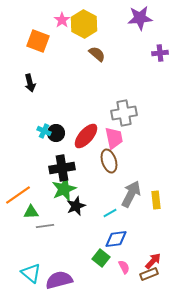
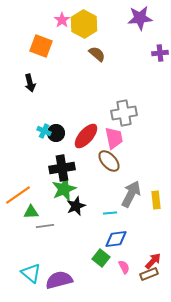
orange square: moved 3 px right, 5 px down
brown ellipse: rotated 25 degrees counterclockwise
cyan line: rotated 24 degrees clockwise
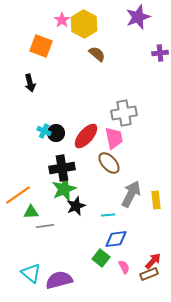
purple star: moved 2 px left, 1 px up; rotated 15 degrees counterclockwise
brown ellipse: moved 2 px down
cyan line: moved 2 px left, 2 px down
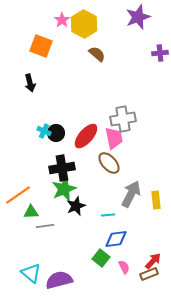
gray cross: moved 1 px left, 6 px down
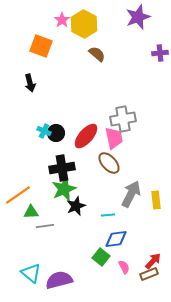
green square: moved 1 px up
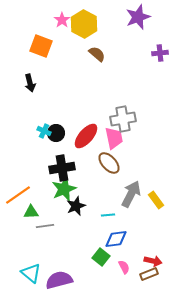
yellow rectangle: rotated 30 degrees counterclockwise
red arrow: rotated 60 degrees clockwise
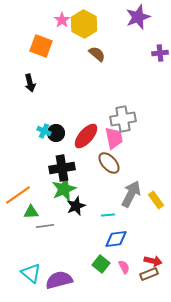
green square: moved 7 px down
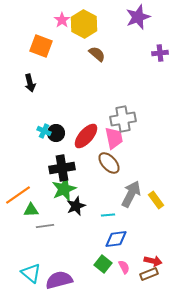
green triangle: moved 2 px up
green square: moved 2 px right
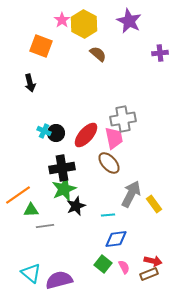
purple star: moved 9 px left, 4 px down; rotated 25 degrees counterclockwise
brown semicircle: moved 1 px right
red ellipse: moved 1 px up
yellow rectangle: moved 2 px left, 4 px down
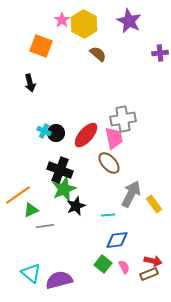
black cross: moved 2 px left, 2 px down; rotated 30 degrees clockwise
green triangle: rotated 21 degrees counterclockwise
blue diamond: moved 1 px right, 1 px down
